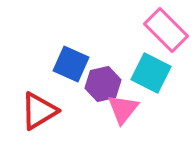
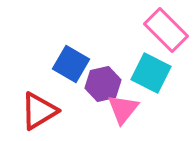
blue square: rotated 6 degrees clockwise
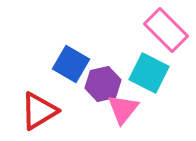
cyan square: moved 2 px left
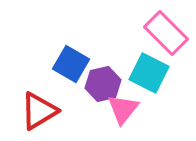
pink rectangle: moved 3 px down
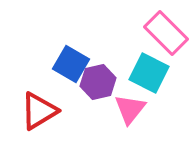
purple hexagon: moved 5 px left, 2 px up
pink triangle: moved 7 px right
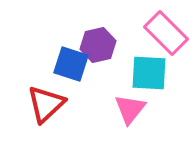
blue square: rotated 12 degrees counterclockwise
cyan square: rotated 24 degrees counterclockwise
purple hexagon: moved 37 px up
red triangle: moved 7 px right, 7 px up; rotated 12 degrees counterclockwise
